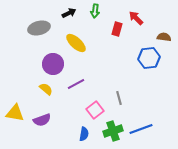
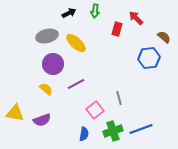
gray ellipse: moved 8 px right, 8 px down
brown semicircle: rotated 32 degrees clockwise
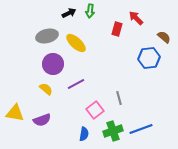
green arrow: moved 5 px left
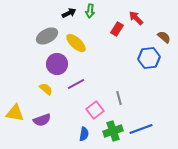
red rectangle: rotated 16 degrees clockwise
gray ellipse: rotated 15 degrees counterclockwise
purple circle: moved 4 px right
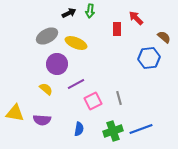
red rectangle: rotated 32 degrees counterclockwise
yellow ellipse: rotated 20 degrees counterclockwise
pink square: moved 2 px left, 9 px up; rotated 12 degrees clockwise
purple semicircle: rotated 24 degrees clockwise
blue semicircle: moved 5 px left, 5 px up
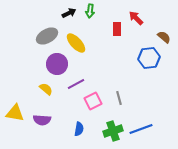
yellow ellipse: rotated 25 degrees clockwise
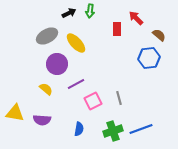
brown semicircle: moved 5 px left, 2 px up
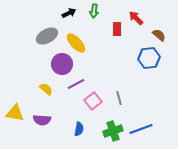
green arrow: moved 4 px right
purple circle: moved 5 px right
pink square: rotated 12 degrees counterclockwise
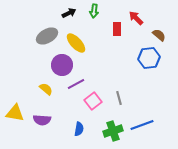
purple circle: moved 1 px down
blue line: moved 1 px right, 4 px up
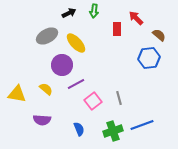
yellow triangle: moved 2 px right, 19 px up
blue semicircle: rotated 32 degrees counterclockwise
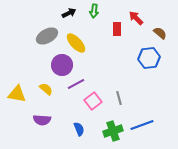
brown semicircle: moved 1 px right, 2 px up
